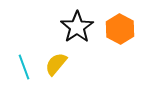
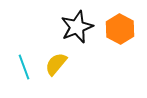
black star: rotated 12 degrees clockwise
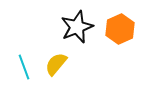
orange hexagon: rotated 8 degrees clockwise
